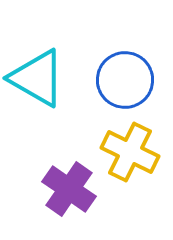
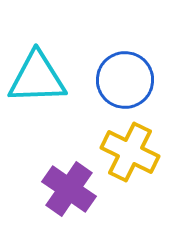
cyan triangle: rotated 32 degrees counterclockwise
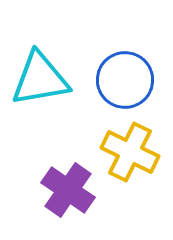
cyan triangle: moved 3 px right, 1 px down; rotated 8 degrees counterclockwise
purple cross: moved 1 px left, 1 px down
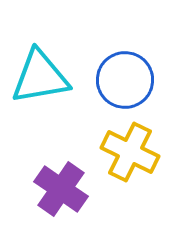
cyan triangle: moved 2 px up
purple cross: moved 7 px left, 1 px up
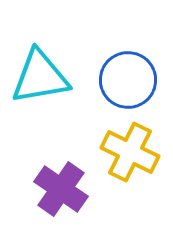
blue circle: moved 3 px right
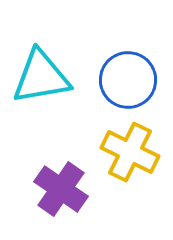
cyan triangle: moved 1 px right
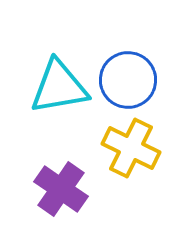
cyan triangle: moved 18 px right, 10 px down
yellow cross: moved 1 px right, 4 px up
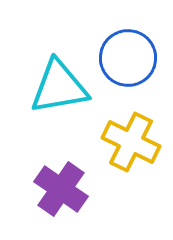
blue circle: moved 22 px up
yellow cross: moved 6 px up
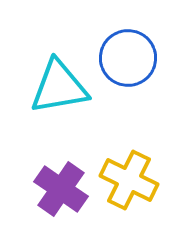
yellow cross: moved 2 px left, 38 px down
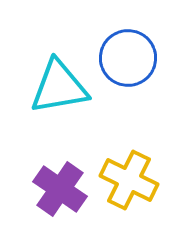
purple cross: moved 1 px left
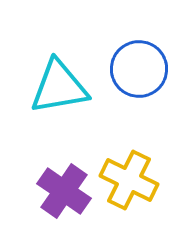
blue circle: moved 11 px right, 11 px down
purple cross: moved 4 px right, 2 px down
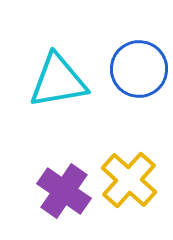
cyan triangle: moved 1 px left, 6 px up
yellow cross: rotated 16 degrees clockwise
